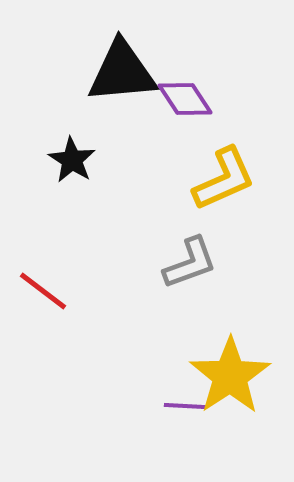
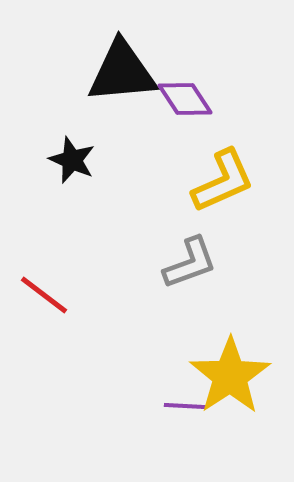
black star: rotated 9 degrees counterclockwise
yellow L-shape: moved 1 px left, 2 px down
red line: moved 1 px right, 4 px down
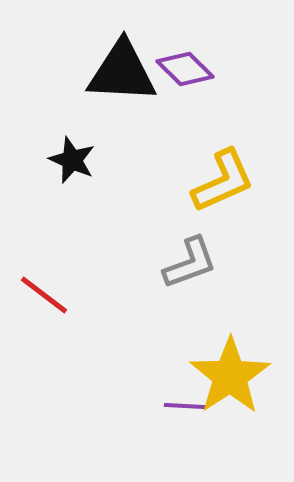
black triangle: rotated 8 degrees clockwise
purple diamond: moved 30 px up; rotated 12 degrees counterclockwise
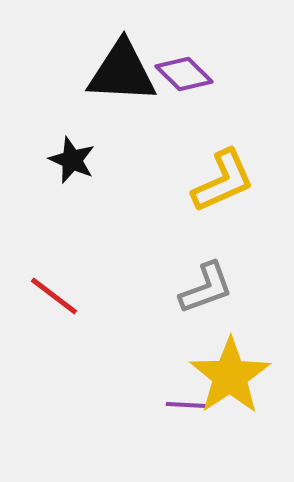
purple diamond: moved 1 px left, 5 px down
gray L-shape: moved 16 px right, 25 px down
red line: moved 10 px right, 1 px down
purple line: moved 2 px right, 1 px up
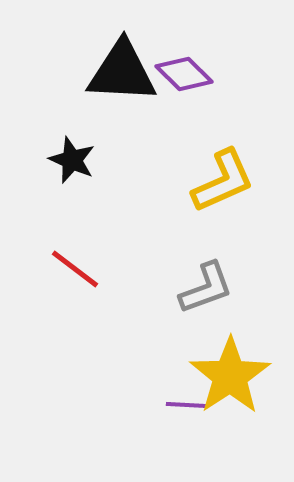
red line: moved 21 px right, 27 px up
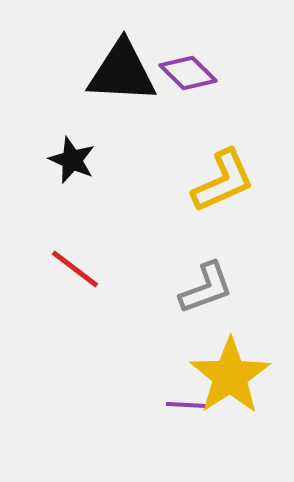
purple diamond: moved 4 px right, 1 px up
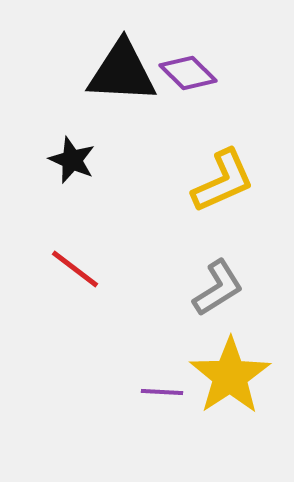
gray L-shape: moved 12 px right; rotated 12 degrees counterclockwise
purple line: moved 25 px left, 13 px up
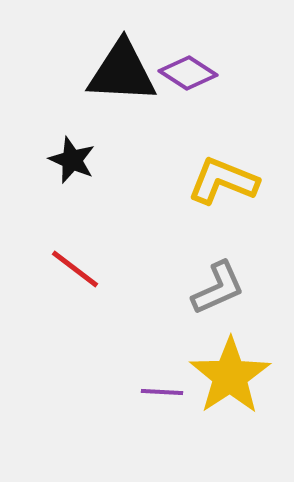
purple diamond: rotated 12 degrees counterclockwise
yellow L-shape: rotated 134 degrees counterclockwise
gray L-shape: rotated 8 degrees clockwise
